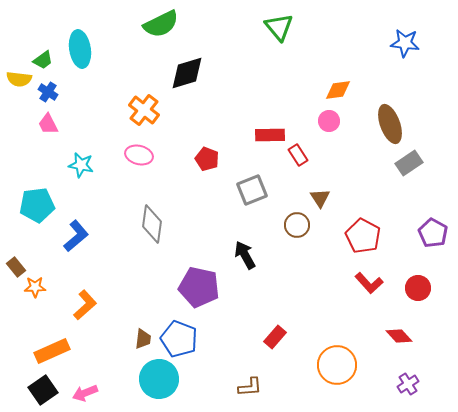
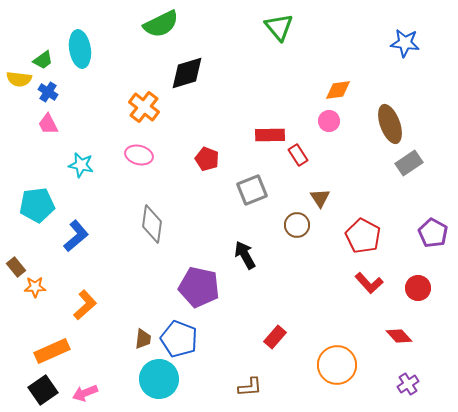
orange cross at (144, 110): moved 3 px up
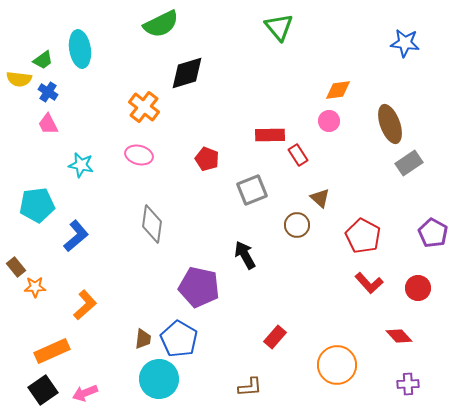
brown triangle at (320, 198): rotated 15 degrees counterclockwise
blue pentagon at (179, 339): rotated 9 degrees clockwise
purple cross at (408, 384): rotated 30 degrees clockwise
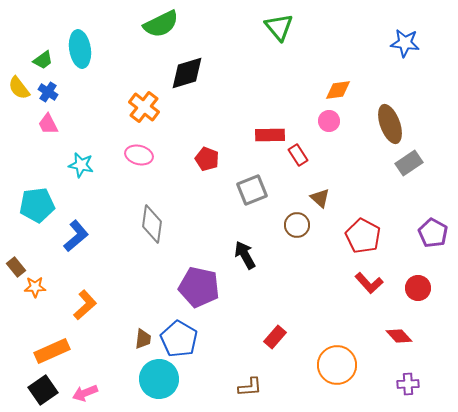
yellow semicircle at (19, 79): moved 9 px down; rotated 45 degrees clockwise
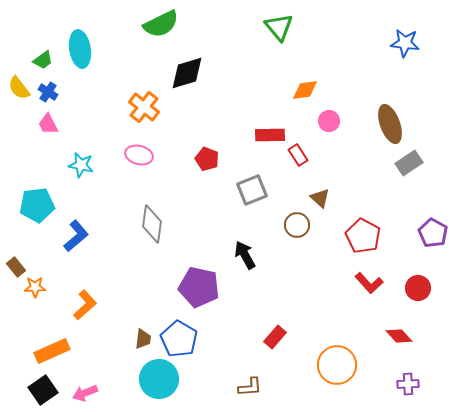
orange diamond at (338, 90): moved 33 px left
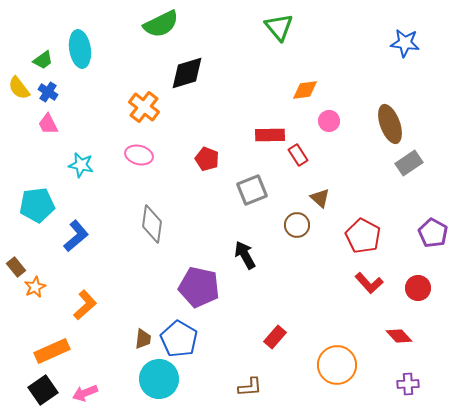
orange star at (35, 287): rotated 25 degrees counterclockwise
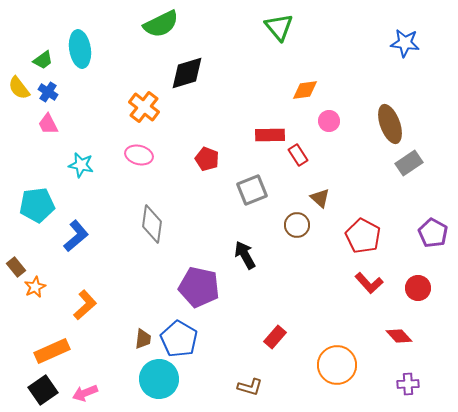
brown L-shape at (250, 387): rotated 20 degrees clockwise
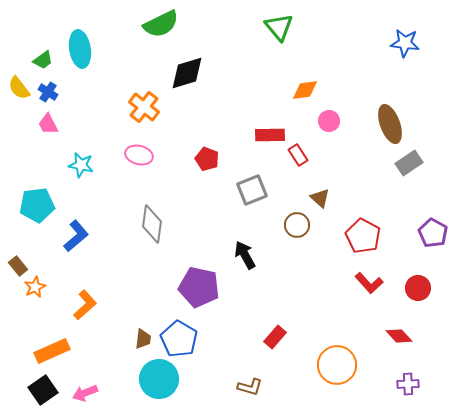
brown rectangle at (16, 267): moved 2 px right, 1 px up
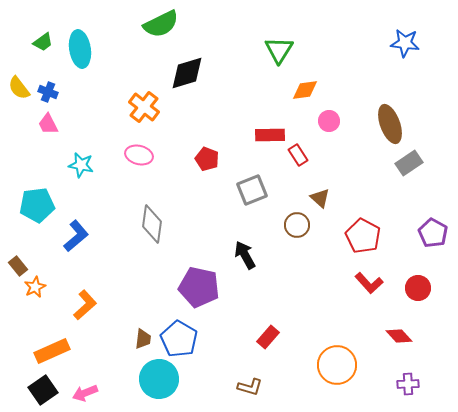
green triangle at (279, 27): moved 23 px down; rotated 12 degrees clockwise
green trapezoid at (43, 60): moved 18 px up
blue cross at (48, 92): rotated 12 degrees counterclockwise
red rectangle at (275, 337): moved 7 px left
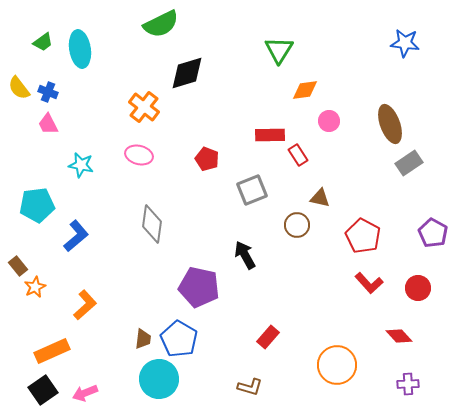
brown triangle at (320, 198): rotated 30 degrees counterclockwise
